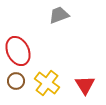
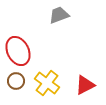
red triangle: rotated 35 degrees clockwise
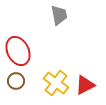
gray trapezoid: rotated 100 degrees clockwise
yellow cross: moved 9 px right
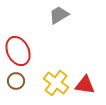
gray trapezoid: rotated 110 degrees counterclockwise
red triangle: rotated 35 degrees clockwise
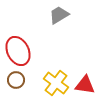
brown circle: moved 1 px up
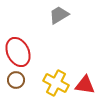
red ellipse: moved 1 px down
yellow cross: rotated 10 degrees counterclockwise
